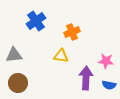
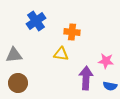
orange cross: rotated 28 degrees clockwise
yellow triangle: moved 2 px up
blue semicircle: moved 1 px right, 1 px down
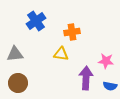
orange cross: rotated 14 degrees counterclockwise
gray triangle: moved 1 px right, 1 px up
